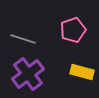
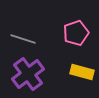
pink pentagon: moved 3 px right, 3 px down
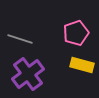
gray line: moved 3 px left
yellow rectangle: moved 7 px up
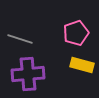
purple cross: rotated 32 degrees clockwise
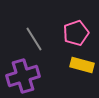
gray line: moved 14 px right; rotated 40 degrees clockwise
purple cross: moved 5 px left, 2 px down; rotated 12 degrees counterclockwise
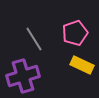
pink pentagon: moved 1 px left
yellow rectangle: rotated 10 degrees clockwise
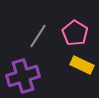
pink pentagon: rotated 20 degrees counterclockwise
gray line: moved 4 px right, 3 px up; rotated 65 degrees clockwise
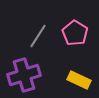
yellow rectangle: moved 3 px left, 15 px down
purple cross: moved 1 px right, 1 px up
